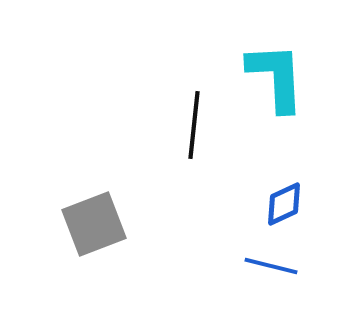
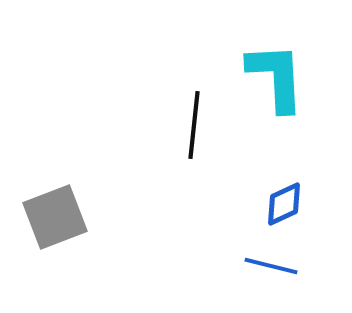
gray square: moved 39 px left, 7 px up
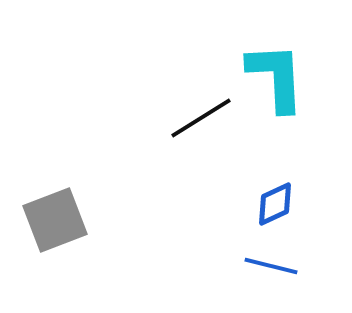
black line: moved 7 px right, 7 px up; rotated 52 degrees clockwise
blue diamond: moved 9 px left
gray square: moved 3 px down
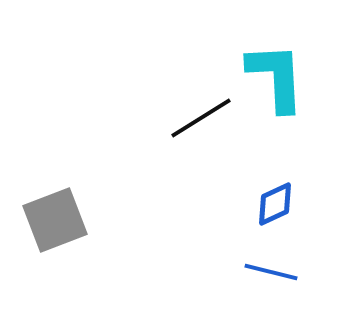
blue line: moved 6 px down
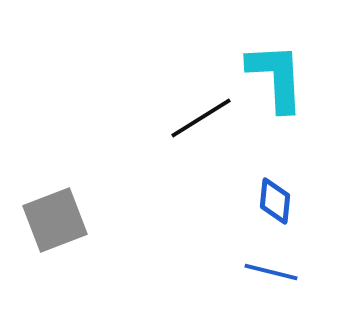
blue diamond: moved 3 px up; rotated 60 degrees counterclockwise
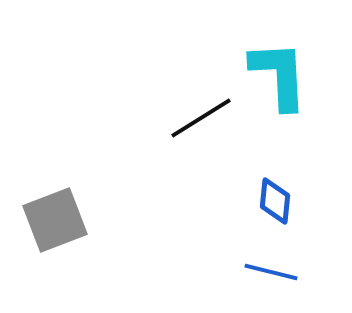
cyan L-shape: moved 3 px right, 2 px up
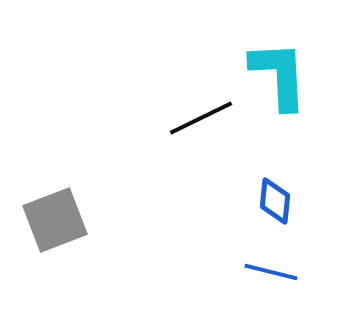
black line: rotated 6 degrees clockwise
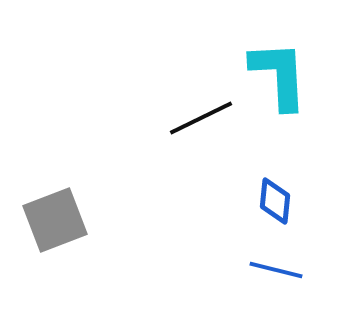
blue line: moved 5 px right, 2 px up
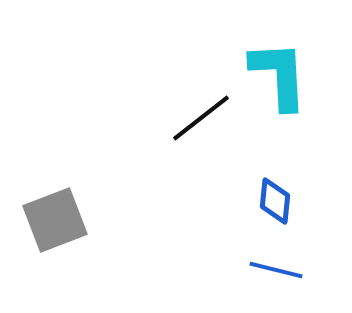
black line: rotated 12 degrees counterclockwise
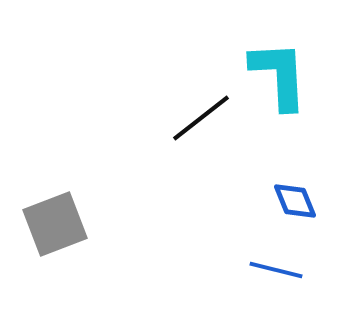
blue diamond: moved 20 px right; rotated 27 degrees counterclockwise
gray square: moved 4 px down
